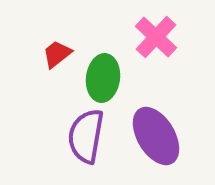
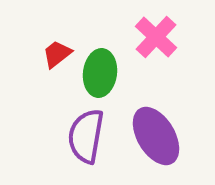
green ellipse: moved 3 px left, 5 px up
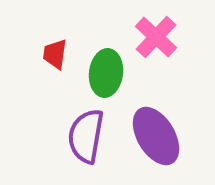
red trapezoid: moved 2 px left; rotated 44 degrees counterclockwise
green ellipse: moved 6 px right
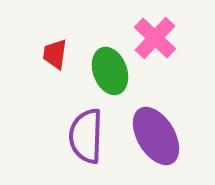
pink cross: moved 1 px left, 1 px down
green ellipse: moved 4 px right, 2 px up; rotated 27 degrees counterclockwise
purple semicircle: rotated 8 degrees counterclockwise
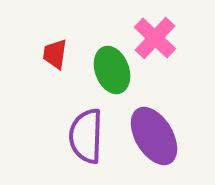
green ellipse: moved 2 px right, 1 px up
purple ellipse: moved 2 px left
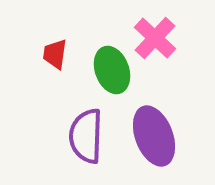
purple ellipse: rotated 10 degrees clockwise
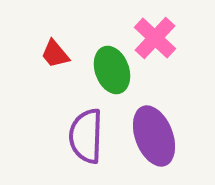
red trapezoid: rotated 48 degrees counterclockwise
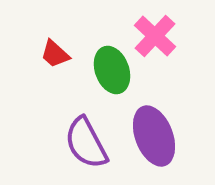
pink cross: moved 2 px up
red trapezoid: rotated 8 degrees counterclockwise
purple semicircle: moved 7 px down; rotated 30 degrees counterclockwise
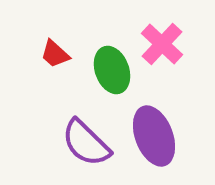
pink cross: moved 7 px right, 8 px down
purple semicircle: rotated 18 degrees counterclockwise
